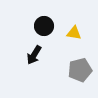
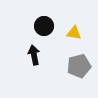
black arrow: rotated 138 degrees clockwise
gray pentagon: moved 1 px left, 4 px up
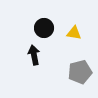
black circle: moved 2 px down
gray pentagon: moved 1 px right, 6 px down
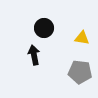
yellow triangle: moved 8 px right, 5 px down
gray pentagon: rotated 20 degrees clockwise
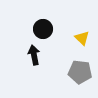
black circle: moved 1 px left, 1 px down
yellow triangle: rotated 35 degrees clockwise
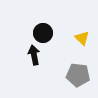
black circle: moved 4 px down
gray pentagon: moved 2 px left, 3 px down
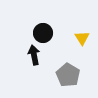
yellow triangle: rotated 14 degrees clockwise
gray pentagon: moved 10 px left; rotated 25 degrees clockwise
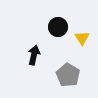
black circle: moved 15 px right, 6 px up
black arrow: rotated 24 degrees clockwise
